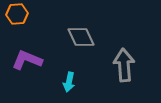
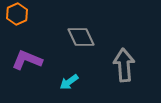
orange hexagon: rotated 20 degrees counterclockwise
cyan arrow: rotated 42 degrees clockwise
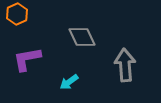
gray diamond: moved 1 px right
purple L-shape: moved 1 px up; rotated 32 degrees counterclockwise
gray arrow: moved 1 px right
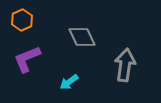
orange hexagon: moved 5 px right, 6 px down
purple L-shape: rotated 12 degrees counterclockwise
gray arrow: rotated 12 degrees clockwise
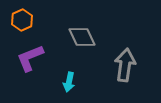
purple L-shape: moved 3 px right, 1 px up
cyan arrow: rotated 42 degrees counterclockwise
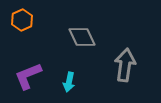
purple L-shape: moved 2 px left, 18 px down
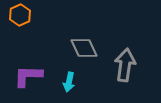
orange hexagon: moved 2 px left, 5 px up
gray diamond: moved 2 px right, 11 px down
purple L-shape: rotated 24 degrees clockwise
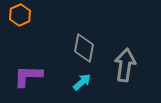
gray diamond: rotated 36 degrees clockwise
cyan arrow: moved 13 px right; rotated 144 degrees counterclockwise
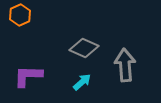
gray diamond: rotated 76 degrees counterclockwise
gray arrow: rotated 12 degrees counterclockwise
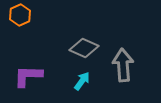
gray arrow: moved 2 px left
cyan arrow: moved 1 px up; rotated 12 degrees counterclockwise
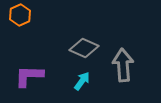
purple L-shape: moved 1 px right
